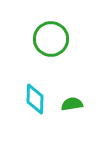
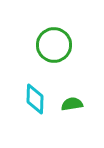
green circle: moved 3 px right, 6 px down
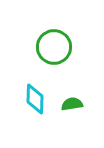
green circle: moved 2 px down
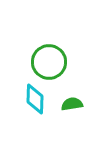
green circle: moved 5 px left, 15 px down
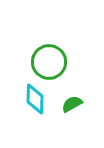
green semicircle: rotated 20 degrees counterclockwise
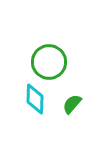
green semicircle: rotated 20 degrees counterclockwise
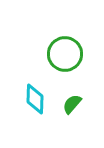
green circle: moved 16 px right, 8 px up
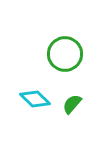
cyan diamond: rotated 48 degrees counterclockwise
